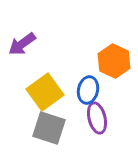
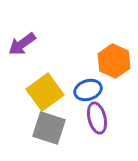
blue ellipse: rotated 60 degrees clockwise
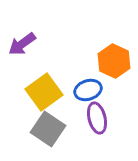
yellow square: moved 1 px left
gray square: moved 1 px left, 1 px down; rotated 16 degrees clockwise
